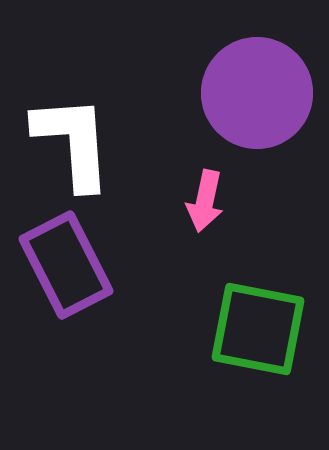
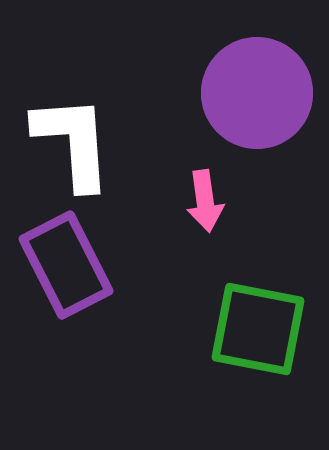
pink arrow: rotated 20 degrees counterclockwise
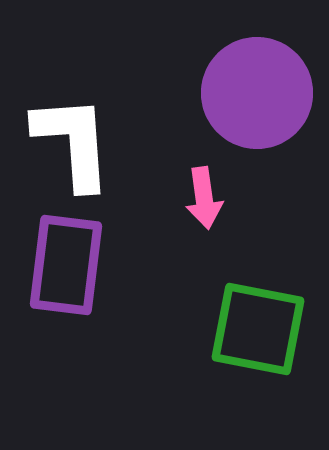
pink arrow: moved 1 px left, 3 px up
purple rectangle: rotated 34 degrees clockwise
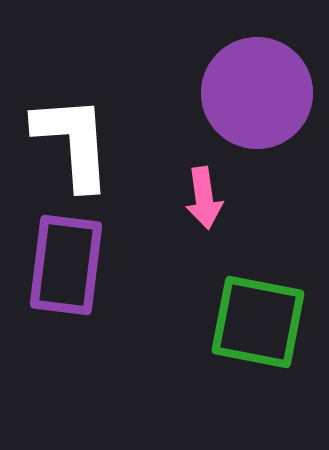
green square: moved 7 px up
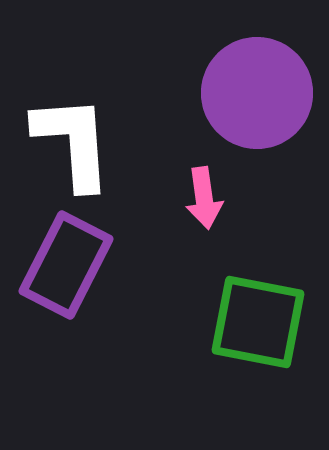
purple rectangle: rotated 20 degrees clockwise
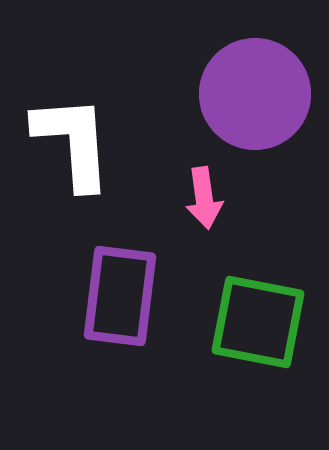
purple circle: moved 2 px left, 1 px down
purple rectangle: moved 54 px right, 31 px down; rotated 20 degrees counterclockwise
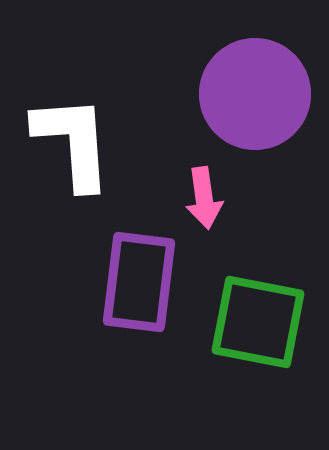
purple rectangle: moved 19 px right, 14 px up
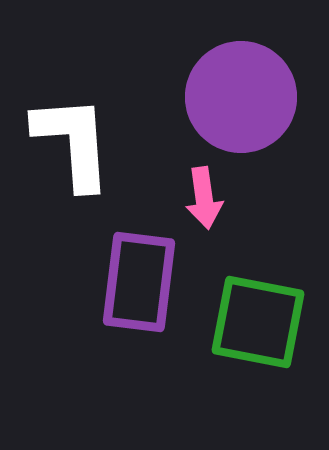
purple circle: moved 14 px left, 3 px down
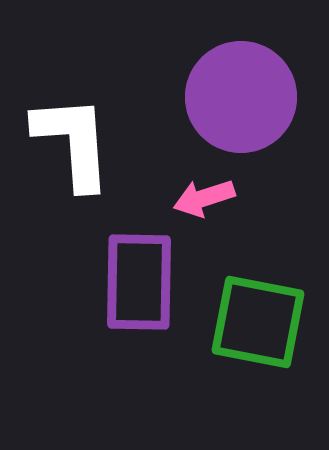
pink arrow: rotated 80 degrees clockwise
purple rectangle: rotated 6 degrees counterclockwise
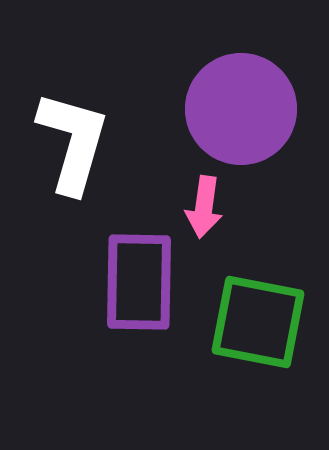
purple circle: moved 12 px down
white L-shape: rotated 20 degrees clockwise
pink arrow: moved 9 px down; rotated 64 degrees counterclockwise
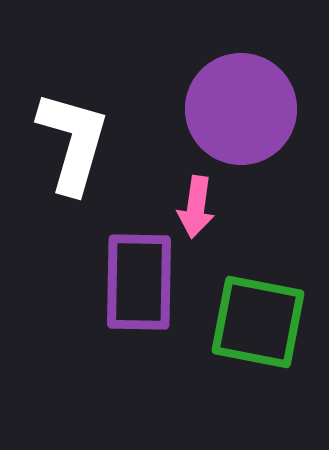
pink arrow: moved 8 px left
